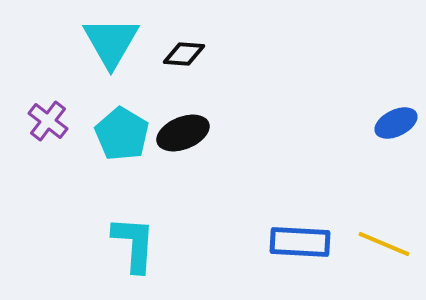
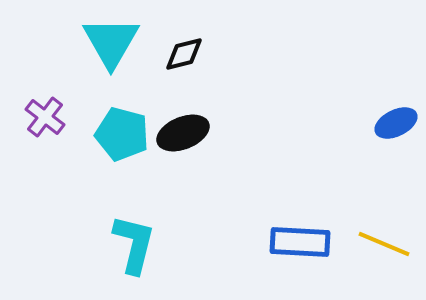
black diamond: rotated 18 degrees counterclockwise
purple cross: moved 3 px left, 4 px up
cyan pentagon: rotated 16 degrees counterclockwise
cyan L-shape: rotated 10 degrees clockwise
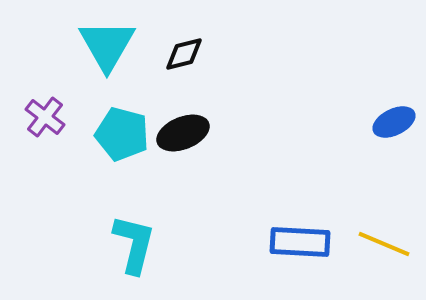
cyan triangle: moved 4 px left, 3 px down
blue ellipse: moved 2 px left, 1 px up
